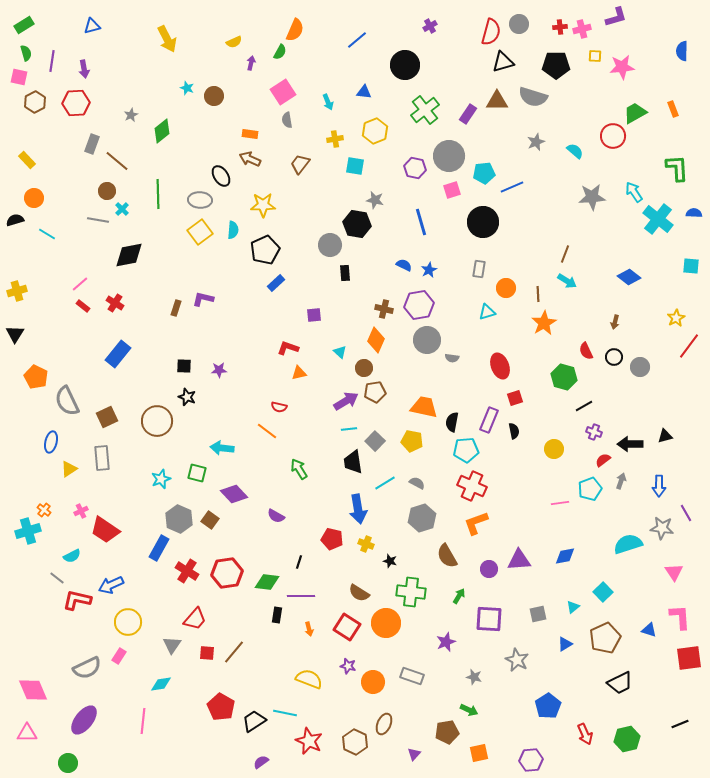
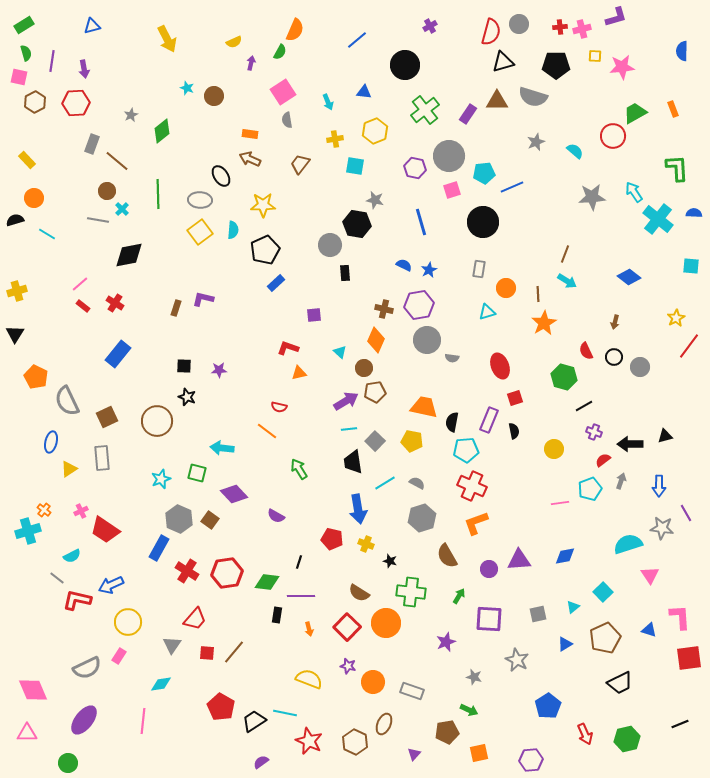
pink triangle at (674, 572): moved 24 px left, 3 px down
red square at (347, 627): rotated 12 degrees clockwise
gray rectangle at (412, 676): moved 15 px down
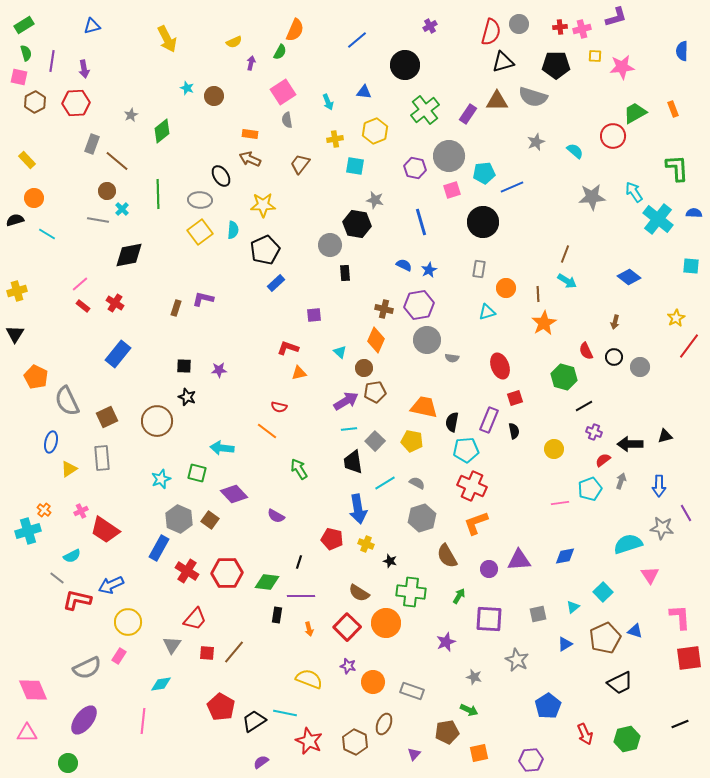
red hexagon at (227, 573): rotated 8 degrees clockwise
blue triangle at (649, 630): moved 14 px left, 1 px down
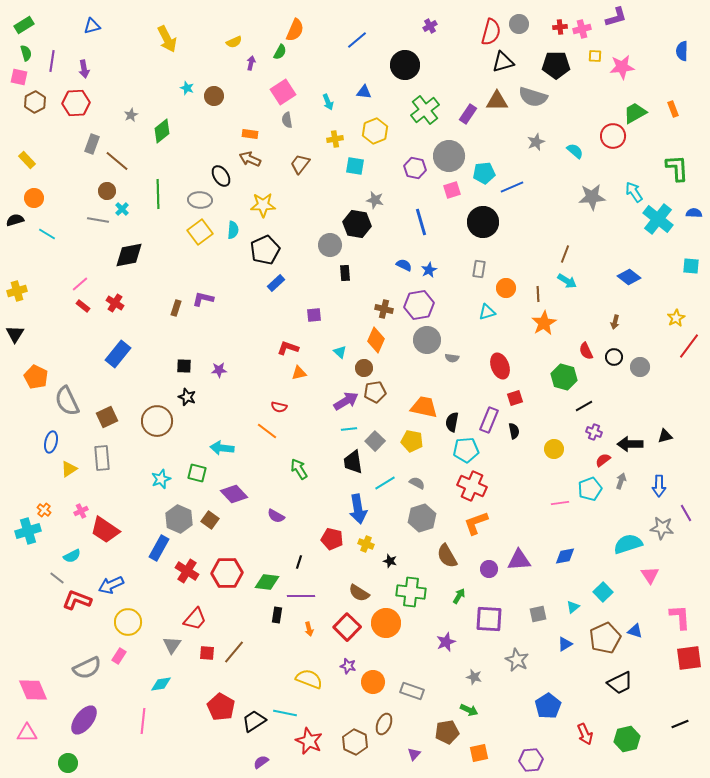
red L-shape at (77, 600): rotated 8 degrees clockwise
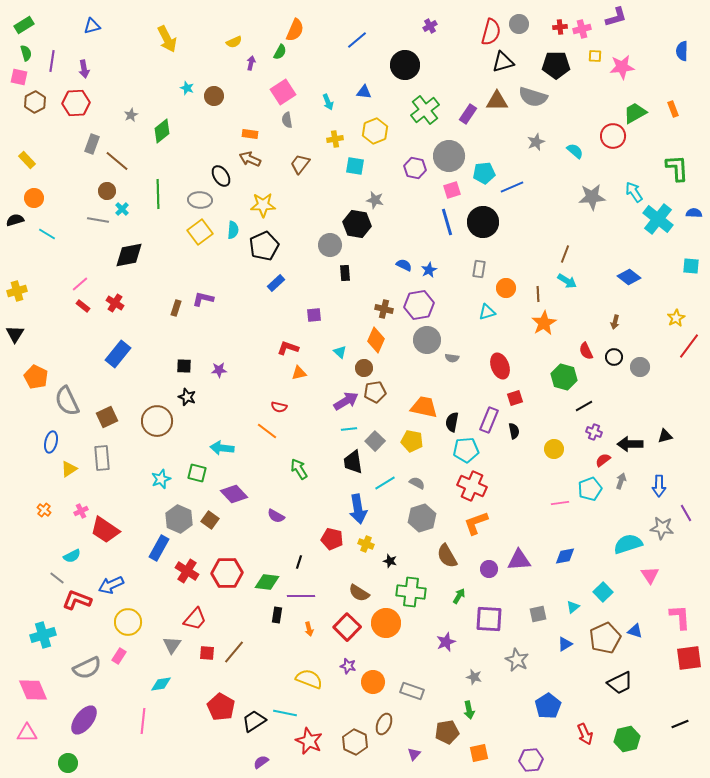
blue line at (421, 222): moved 26 px right
black pentagon at (265, 250): moved 1 px left, 4 px up
cyan cross at (28, 531): moved 15 px right, 104 px down
green arrow at (469, 710): rotated 54 degrees clockwise
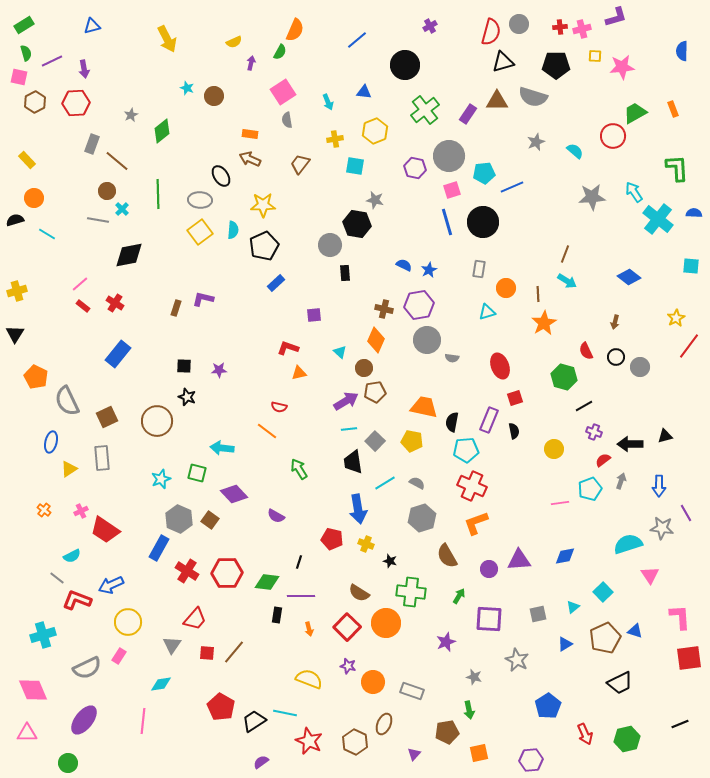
purple line at (52, 61): rotated 55 degrees clockwise
black circle at (614, 357): moved 2 px right
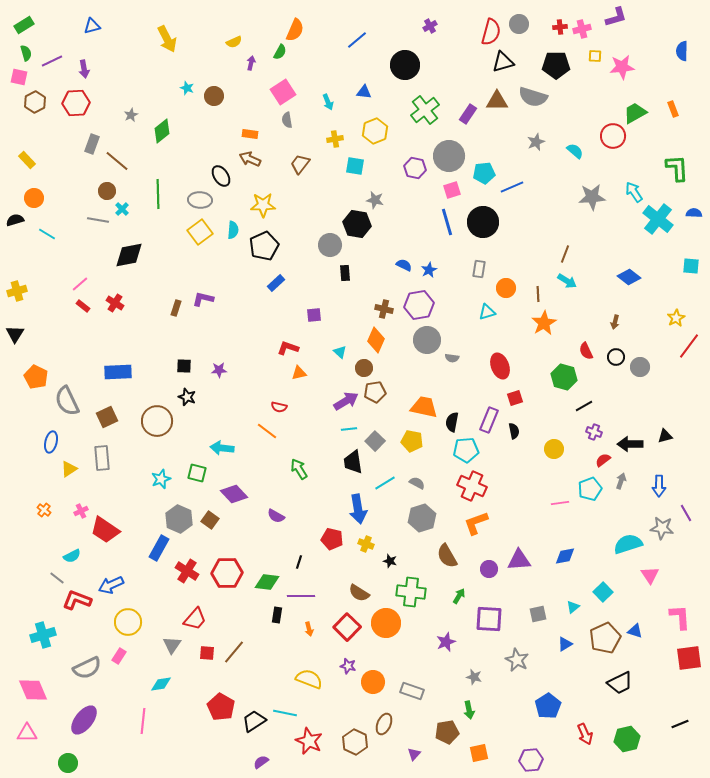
blue rectangle at (118, 354): moved 18 px down; rotated 48 degrees clockwise
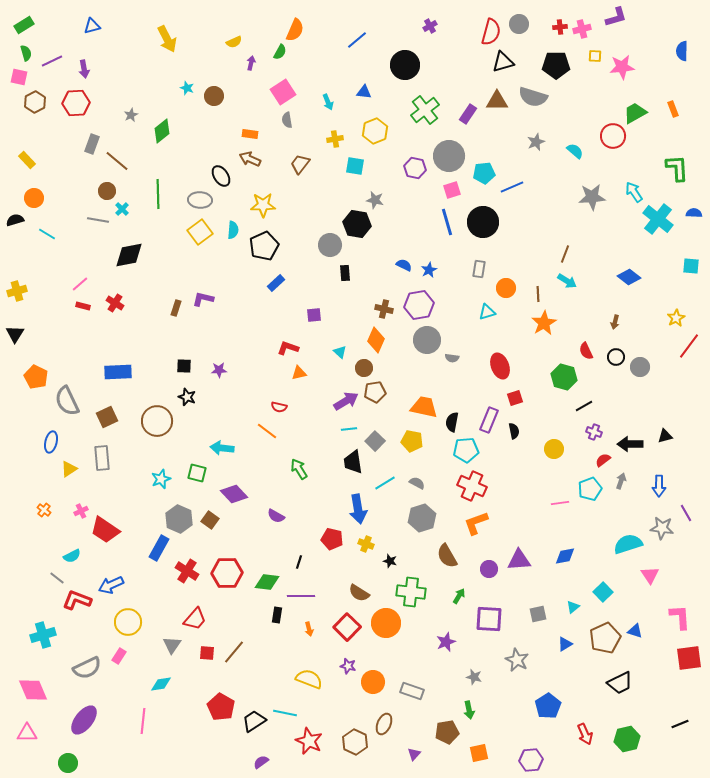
red rectangle at (83, 306): rotated 24 degrees counterclockwise
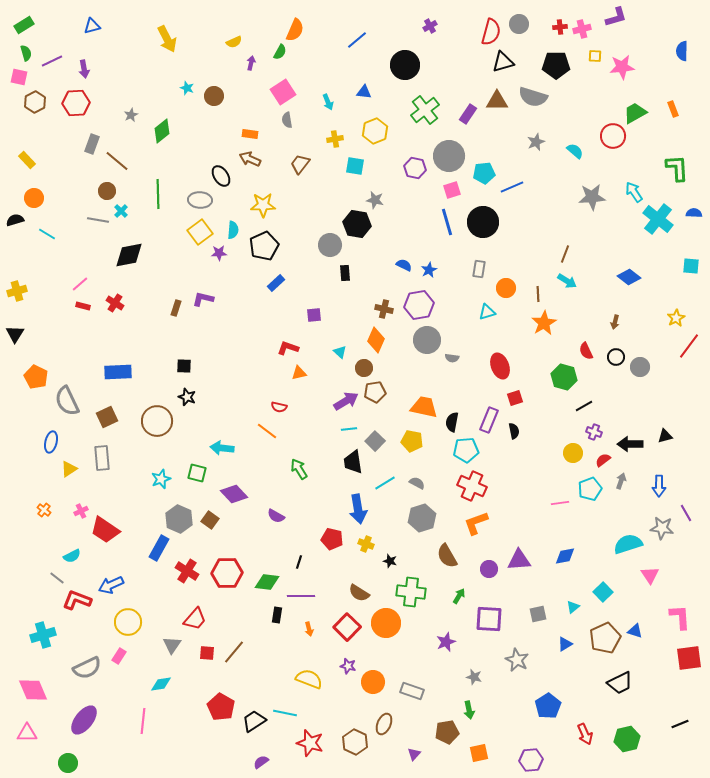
cyan cross at (122, 209): moved 1 px left, 2 px down
purple star at (219, 370): moved 117 px up
yellow circle at (554, 449): moved 19 px right, 4 px down
red star at (309, 741): moved 1 px right, 2 px down; rotated 8 degrees counterclockwise
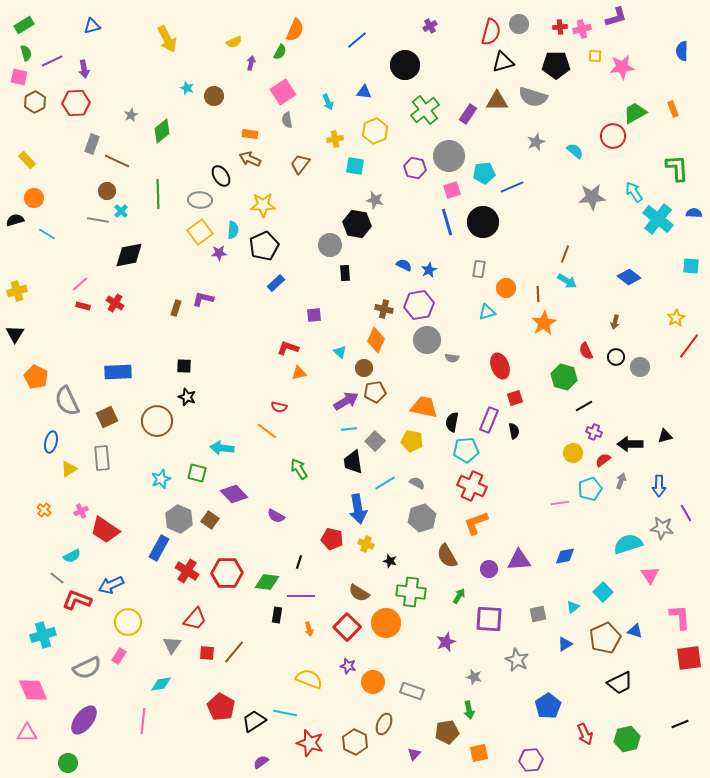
brown line at (117, 161): rotated 15 degrees counterclockwise
